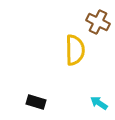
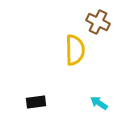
black rectangle: rotated 24 degrees counterclockwise
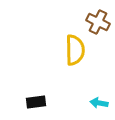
cyan arrow: rotated 24 degrees counterclockwise
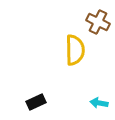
black rectangle: rotated 18 degrees counterclockwise
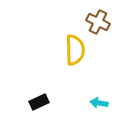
black rectangle: moved 3 px right
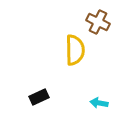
black rectangle: moved 5 px up
